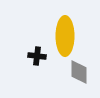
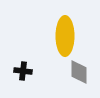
black cross: moved 14 px left, 15 px down
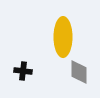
yellow ellipse: moved 2 px left, 1 px down
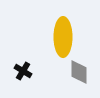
black cross: rotated 24 degrees clockwise
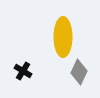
gray diamond: rotated 25 degrees clockwise
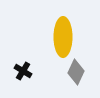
gray diamond: moved 3 px left
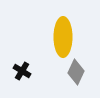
black cross: moved 1 px left
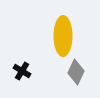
yellow ellipse: moved 1 px up
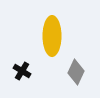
yellow ellipse: moved 11 px left
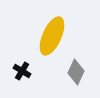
yellow ellipse: rotated 24 degrees clockwise
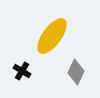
yellow ellipse: rotated 12 degrees clockwise
